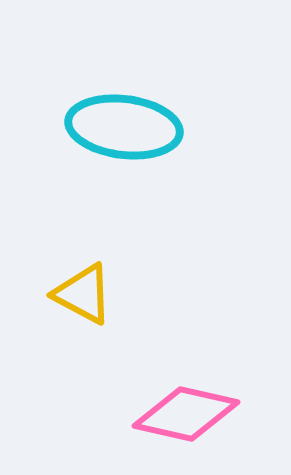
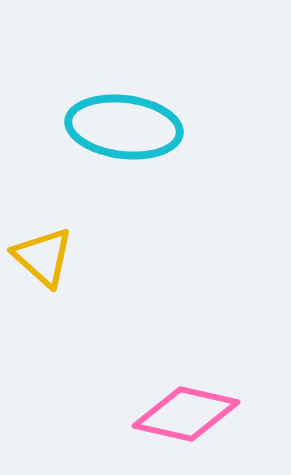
yellow triangle: moved 40 px left, 37 px up; rotated 14 degrees clockwise
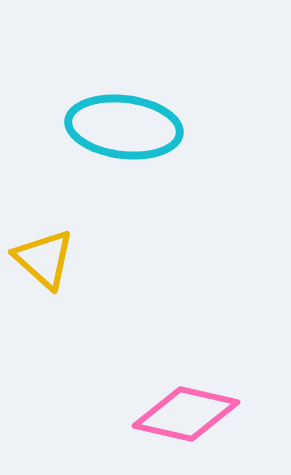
yellow triangle: moved 1 px right, 2 px down
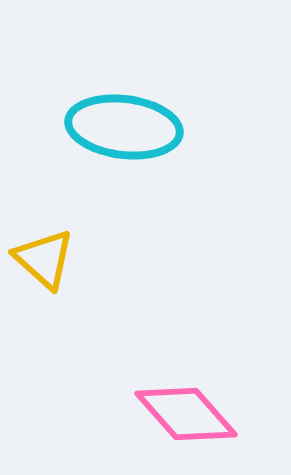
pink diamond: rotated 36 degrees clockwise
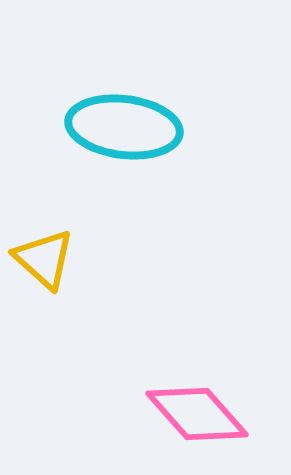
pink diamond: moved 11 px right
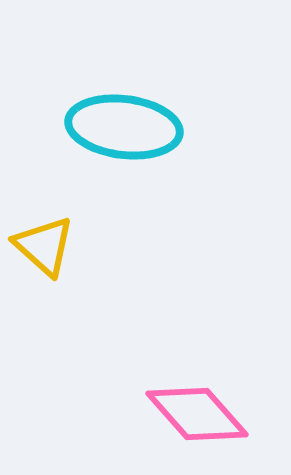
yellow triangle: moved 13 px up
